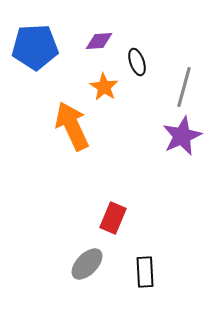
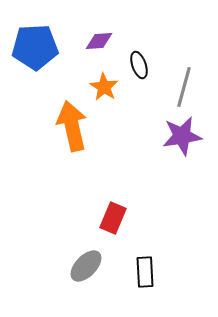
black ellipse: moved 2 px right, 3 px down
orange arrow: rotated 12 degrees clockwise
purple star: rotated 15 degrees clockwise
gray ellipse: moved 1 px left, 2 px down
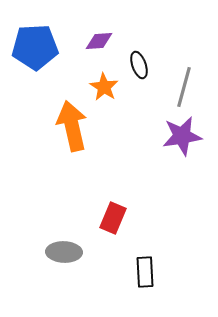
gray ellipse: moved 22 px left, 14 px up; rotated 48 degrees clockwise
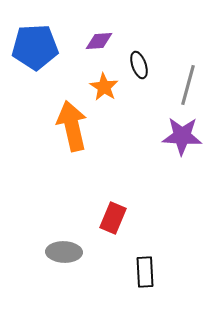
gray line: moved 4 px right, 2 px up
purple star: rotated 12 degrees clockwise
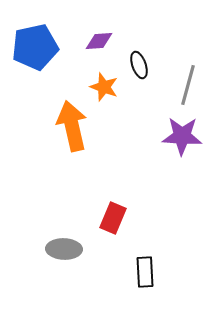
blue pentagon: rotated 9 degrees counterclockwise
orange star: rotated 12 degrees counterclockwise
gray ellipse: moved 3 px up
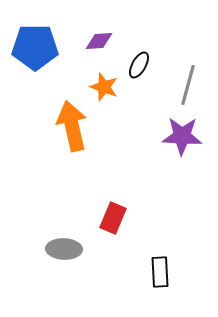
blue pentagon: rotated 12 degrees clockwise
black ellipse: rotated 48 degrees clockwise
black rectangle: moved 15 px right
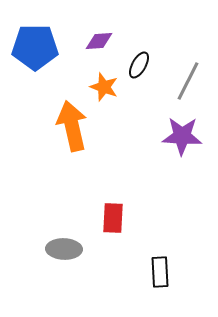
gray line: moved 4 px up; rotated 12 degrees clockwise
red rectangle: rotated 20 degrees counterclockwise
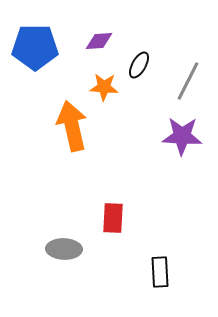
orange star: rotated 16 degrees counterclockwise
